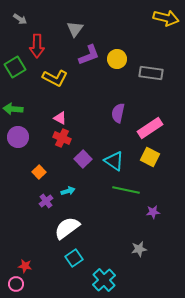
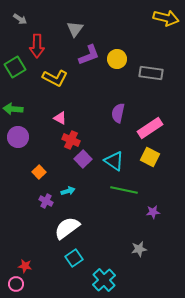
red cross: moved 9 px right, 2 px down
green line: moved 2 px left
purple cross: rotated 24 degrees counterclockwise
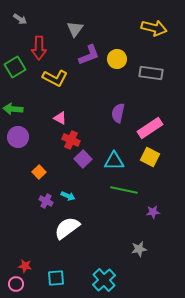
yellow arrow: moved 12 px left, 10 px down
red arrow: moved 2 px right, 2 px down
cyan triangle: rotated 35 degrees counterclockwise
cyan arrow: moved 5 px down; rotated 40 degrees clockwise
cyan square: moved 18 px left, 20 px down; rotated 30 degrees clockwise
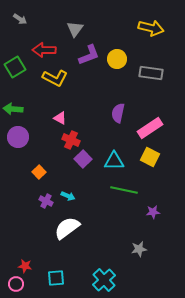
yellow arrow: moved 3 px left
red arrow: moved 5 px right, 2 px down; rotated 90 degrees clockwise
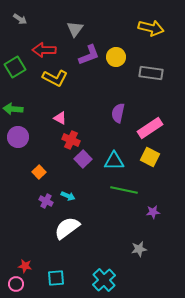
yellow circle: moved 1 px left, 2 px up
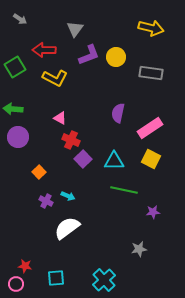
yellow square: moved 1 px right, 2 px down
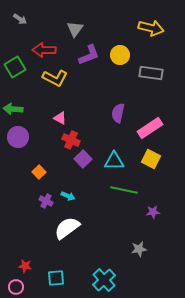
yellow circle: moved 4 px right, 2 px up
pink circle: moved 3 px down
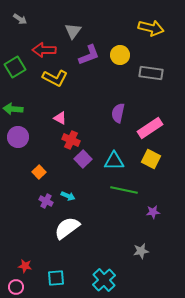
gray triangle: moved 2 px left, 2 px down
gray star: moved 2 px right, 2 px down
